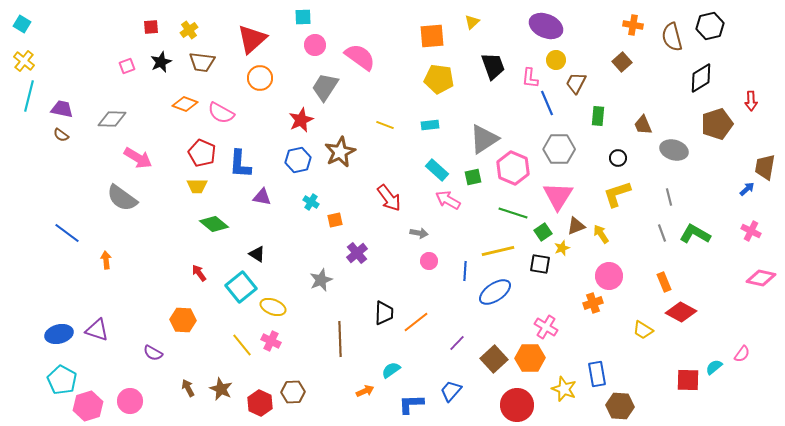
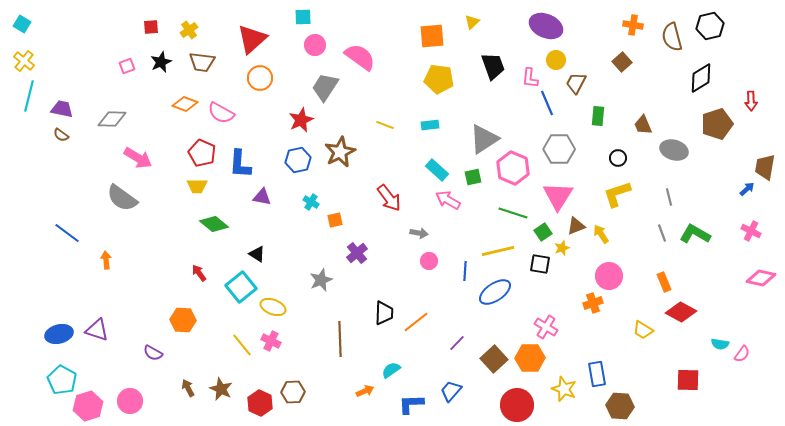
cyan semicircle at (714, 367): moved 6 px right, 23 px up; rotated 132 degrees counterclockwise
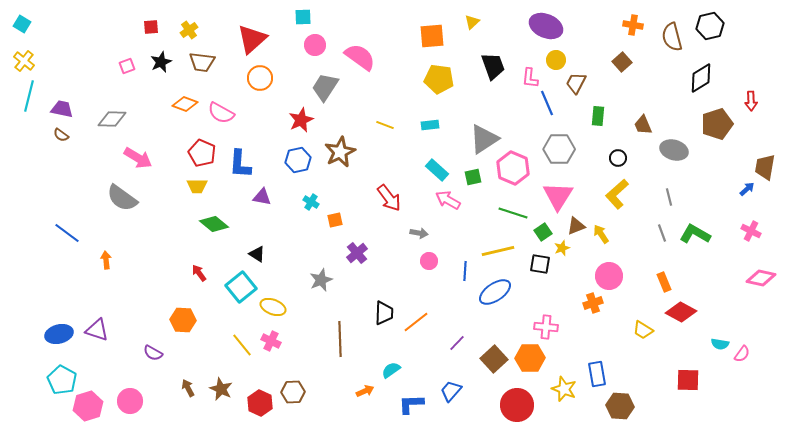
yellow L-shape at (617, 194): rotated 24 degrees counterclockwise
pink cross at (546, 327): rotated 25 degrees counterclockwise
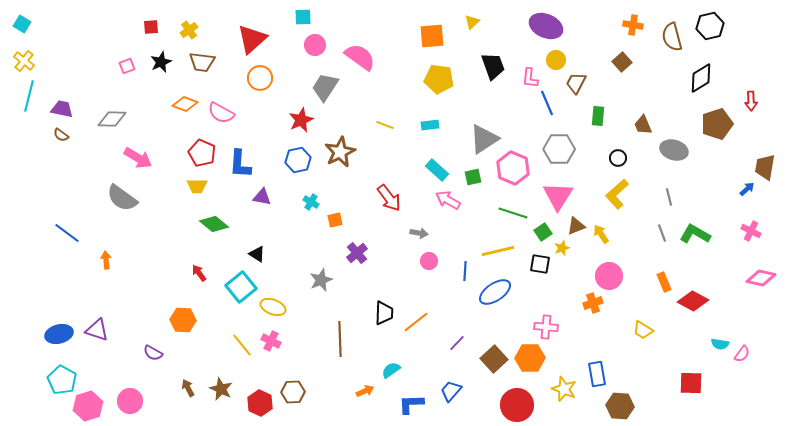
red diamond at (681, 312): moved 12 px right, 11 px up
red square at (688, 380): moved 3 px right, 3 px down
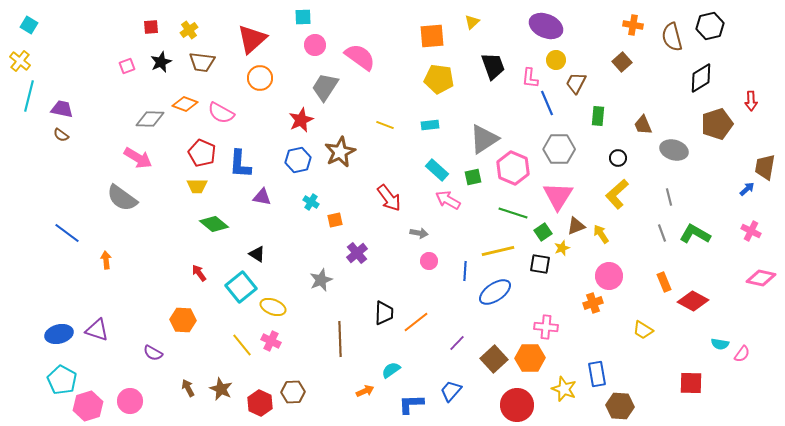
cyan square at (22, 24): moved 7 px right, 1 px down
yellow cross at (24, 61): moved 4 px left
gray diamond at (112, 119): moved 38 px right
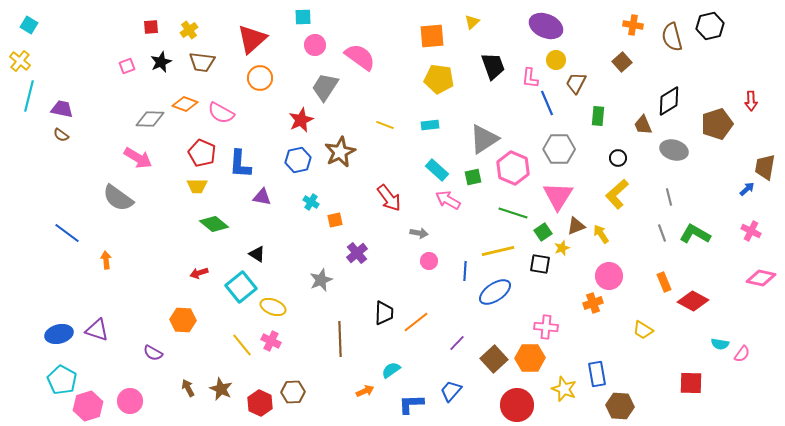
black diamond at (701, 78): moved 32 px left, 23 px down
gray semicircle at (122, 198): moved 4 px left
red arrow at (199, 273): rotated 72 degrees counterclockwise
